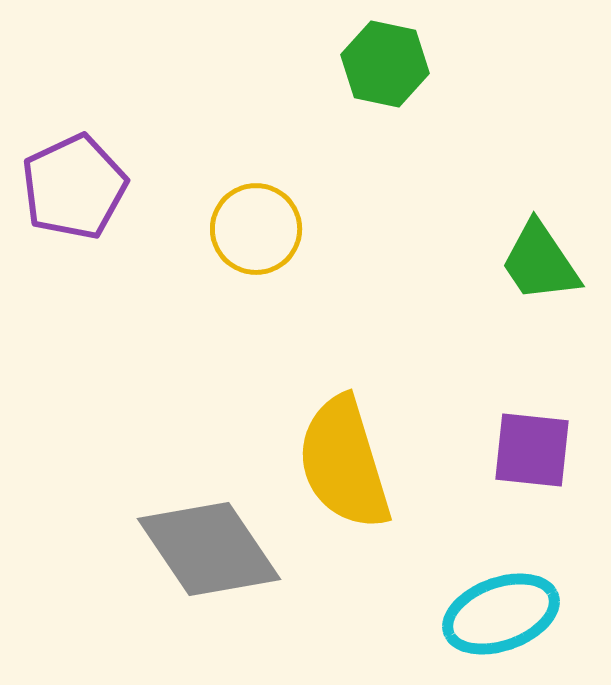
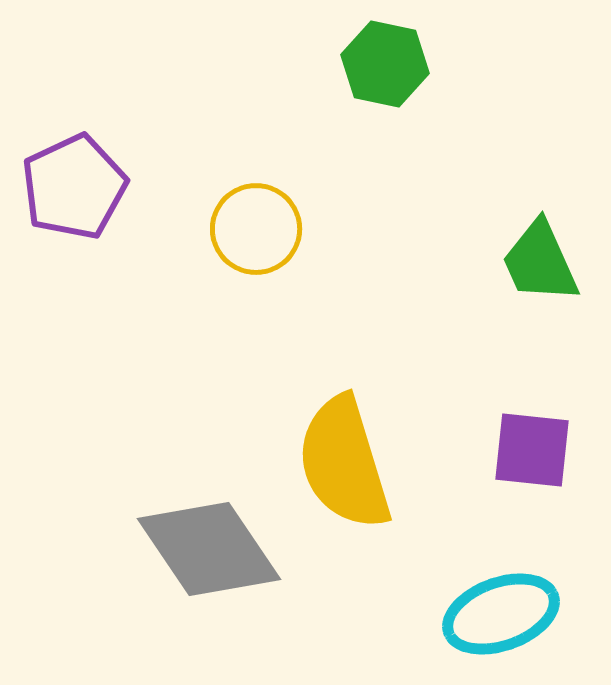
green trapezoid: rotated 10 degrees clockwise
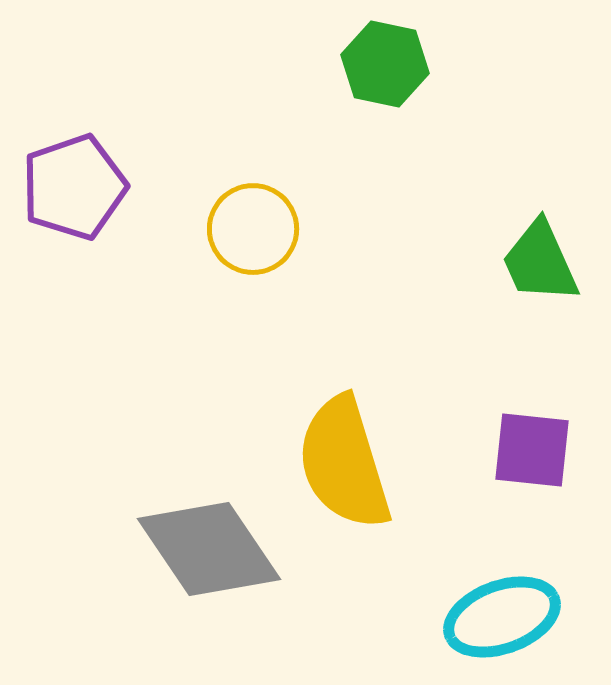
purple pentagon: rotated 6 degrees clockwise
yellow circle: moved 3 px left
cyan ellipse: moved 1 px right, 3 px down
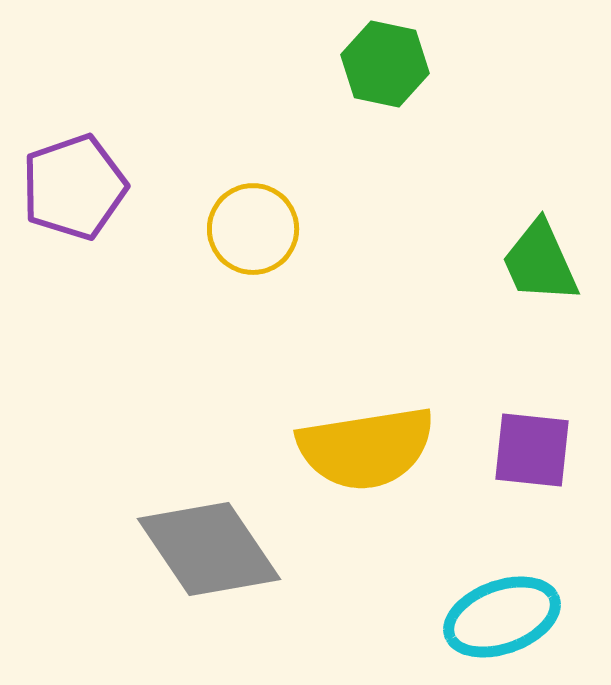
yellow semicircle: moved 22 px right, 15 px up; rotated 82 degrees counterclockwise
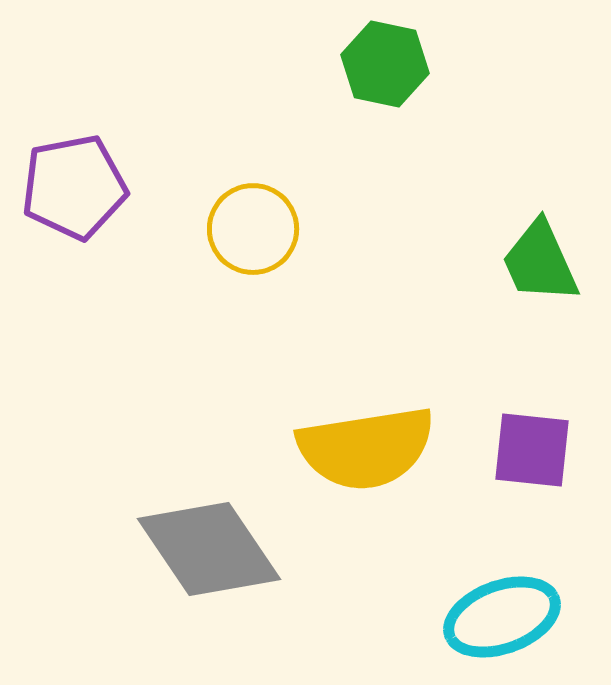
purple pentagon: rotated 8 degrees clockwise
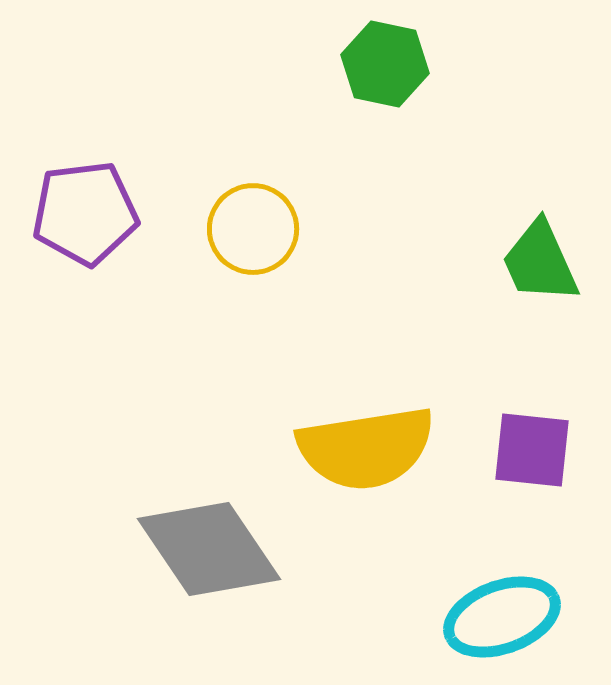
purple pentagon: moved 11 px right, 26 px down; rotated 4 degrees clockwise
